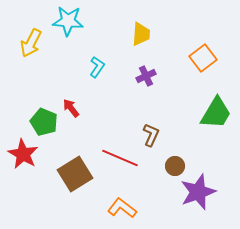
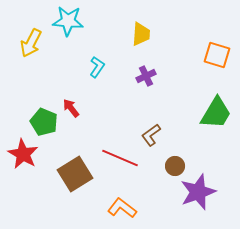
orange square: moved 14 px right, 3 px up; rotated 36 degrees counterclockwise
brown L-shape: rotated 150 degrees counterclockwise
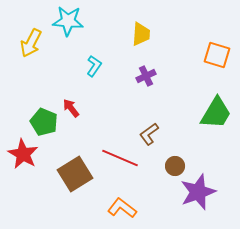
cyan L-shape: moved 3 px left, 1 px up
brown L-shape: moved 2 px left, 1 px up
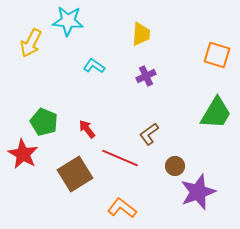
cyan L-shape: rotated 90 degrees counterclockwise
red arrow: moved 16 px right, 21 px down
